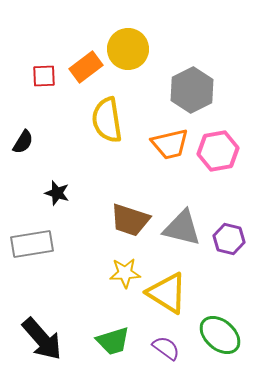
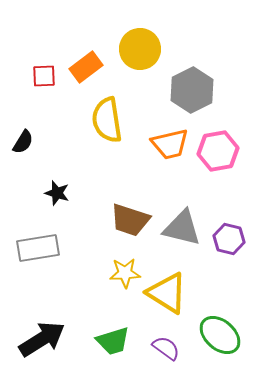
yellow circle: moved 12 px right
gray rectangle: moved 6 px right, 4 px down
black arrow: rotated 81 degrees counterclockwise
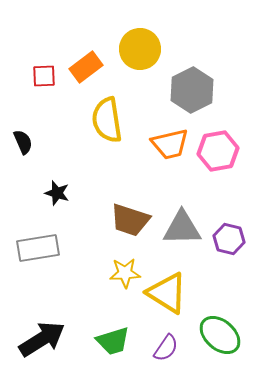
black semicircle: rotated 55 degrees counterclockwise
gray triangle: rotated 15 degrees counterclockwise
purple semicircle: rotated 88 degrees clockwise
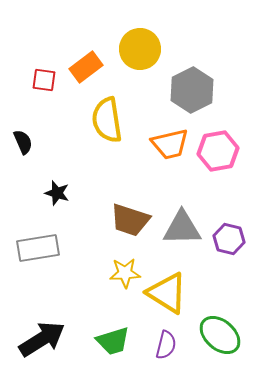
red square: moved 4 px down; rotated 10 degrees clockwise
purple semicircle: moved 3 px up; rotated 20 degrees counterclockwise
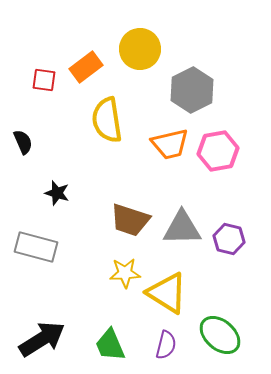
gray rectangle: moved 2 px left, 1 px up; rotated 24 degrees clockwise
green trapezoid: moved 3 px left, 4 px down; rotated 84 degrees clockwise
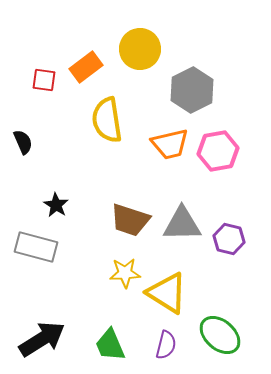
black star: moved 1 px left, 12 px down; rotated 15 degrees clockwise
gray triangle: moved 4 px up
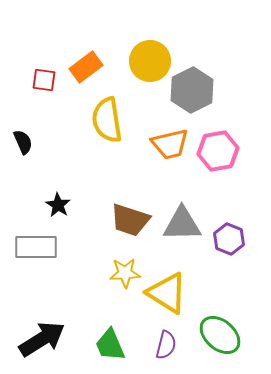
yellow circle: moved 10 px right, 12 px down
black star: moved 2 px right
purple hexagon: rotated 8 degrees clockwise
gray rectangle: rotated 15 degrees counterclockwise
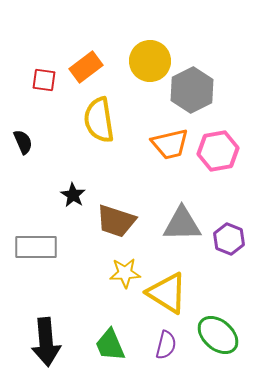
yellow semicircle: moved 8 px left
black star: moved 15 px right, 10 px up
brown trapezoid: moved 14 px left, 1 px down
green ellipse: moved 2 px left
black arrow: moved 4 px right, 3 px down; rotated 117 degrees clockwise
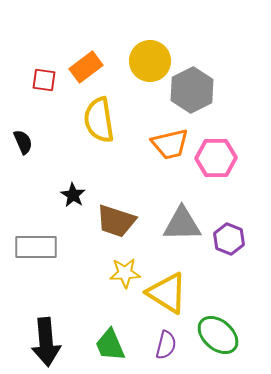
pink hexagon: moved 2 px left, 7 px down; rotated 9 degrees clockwise
